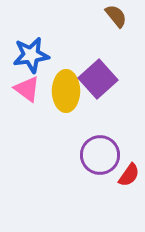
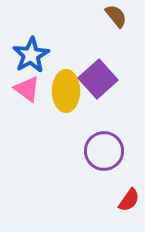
blue star: rotated 21 degrees counterclockwise
purple circle: moved 4 px right, 4 px up
red semicircle: moved 25 px down
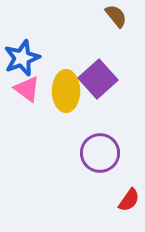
blue star: moved 9 px left, 3 px down; rotated 9 degrees clockwise
purple circle: moved 4 px left, 2 px down
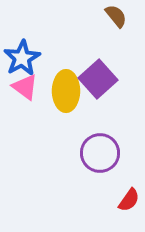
blue star: rotated 9 degrees counterclockwise
pink triangle: moved 2 px left, 2 px up
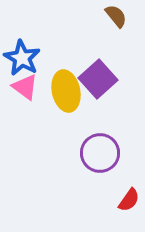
blue star: rotated 12 degrees counterclockwise
yellow ellipse: rotated 12 degrees counterclockwise
